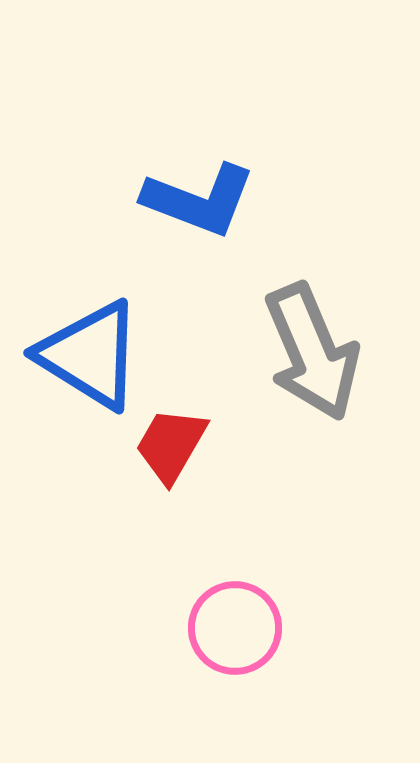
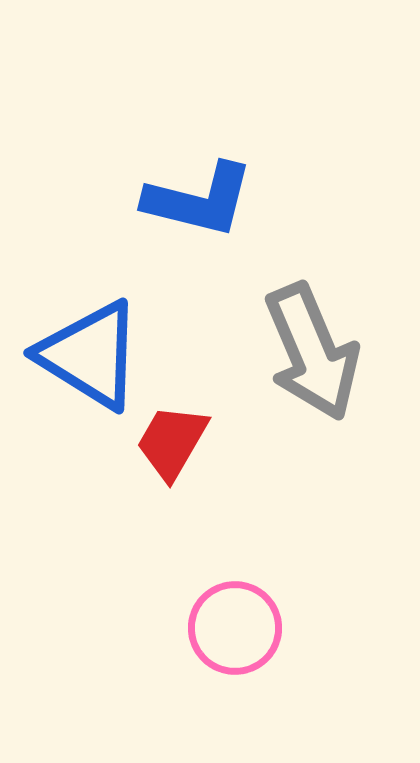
blue L-shape: rotated 7 degrees counterclockwise
red trapezoid: moved 1 px right, 3 px up
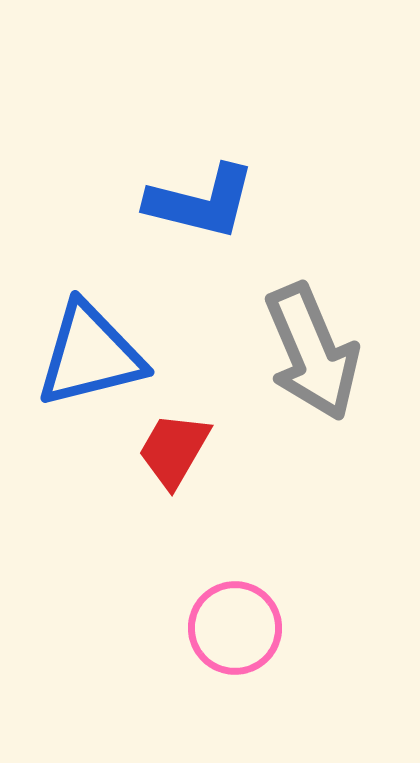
blue L-shape: moved 2 px right, 2 px down
blue triangle: rotated 46 degrees counterclockwise
red trapezoid: moved 2 px right, 8 px down
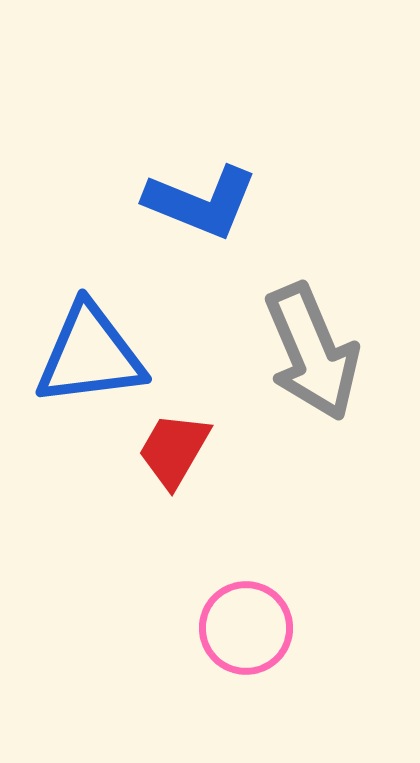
blue L-shape: rotated 8 degrees clockwise
blue triangle: rotated 7 degrees clockwise
pink circle: moved 11 px right
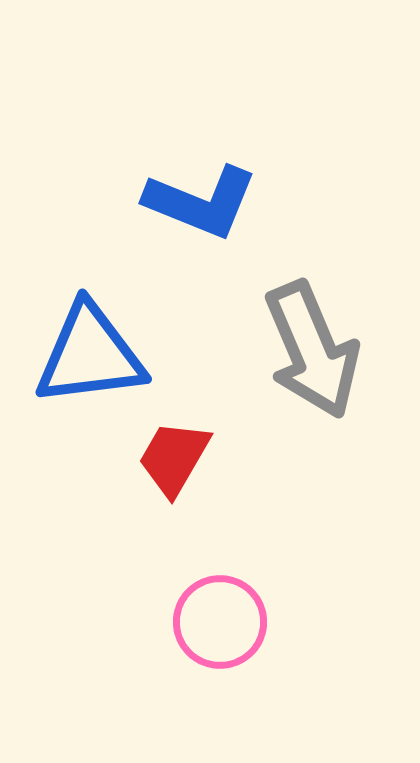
gray arrow: moved 2 px up
red trapezoid: moved 8 px down
pink circle: moved 26 px left, 6 px up
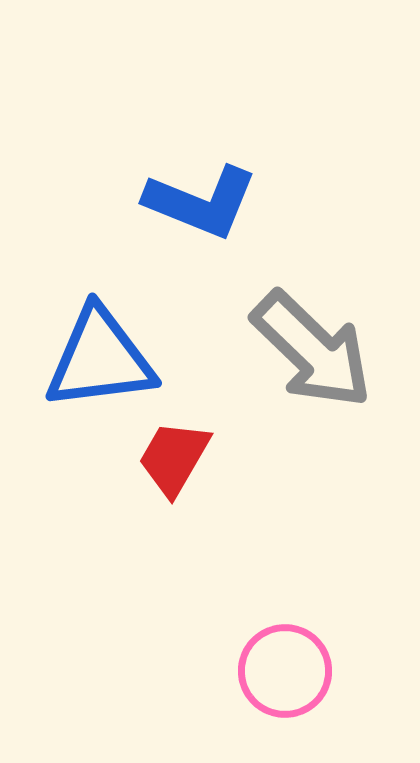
gray arrow: rotated 23 degrees counterclockwise
blue triangle: moved 10 px right, 4 px down
pink circle: moved 65 px right, 49 px down
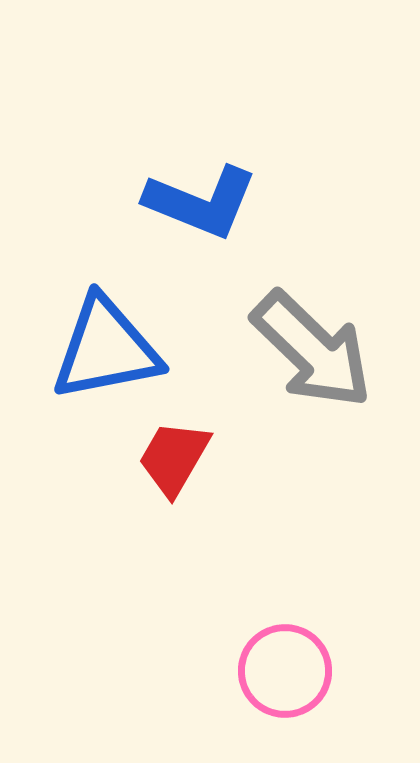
blue triangle: moved 6 px right, 10 px up; rotated 4 degrees counterclockwise
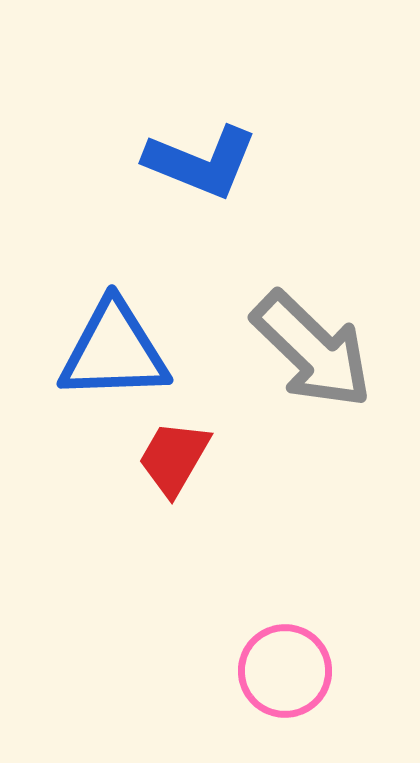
blue L-shape: moved 40 px up
blue triangle: moved 8 px right, 2 px down; rotated 9 degrees clockwise
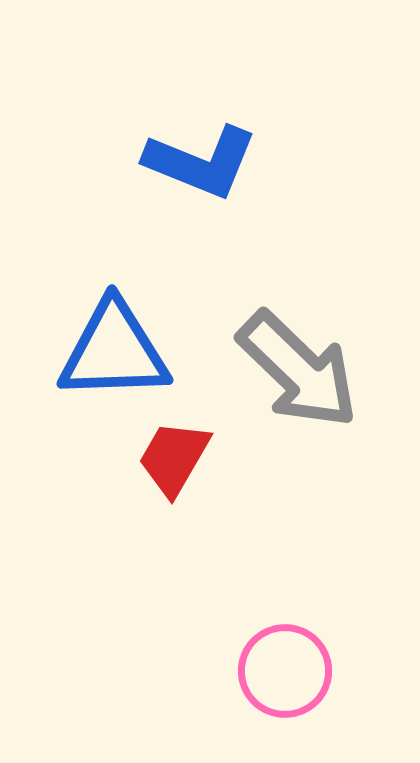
gray arrow: moved 14 px left, 20 px down
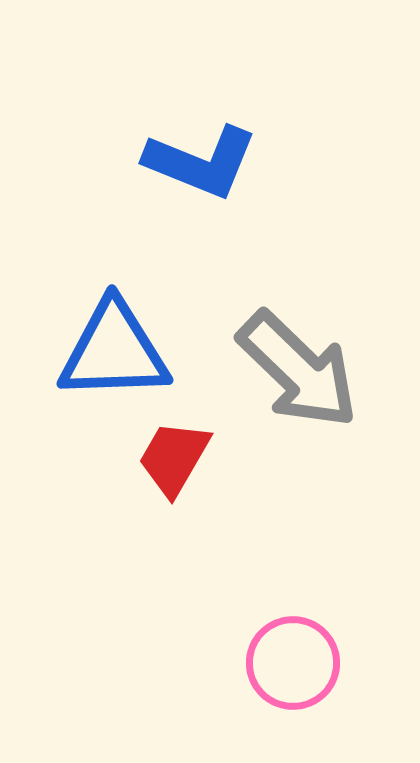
pink circle: moved 8 px right, 8 px up
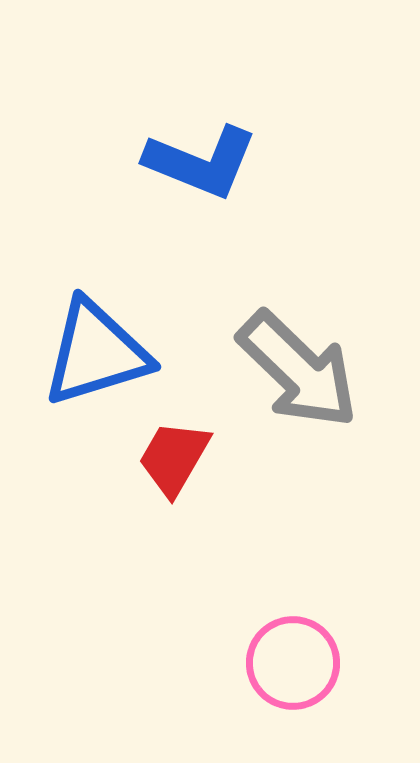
blue triangle: moved 18 px left, 2 px down; rotated 15 degrees counterclockwise
